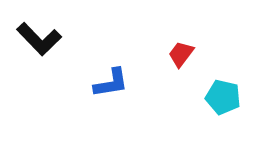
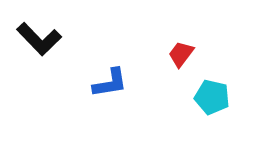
blue L-shape: moved 1 px left
cyan pentagon: moved 11 px left
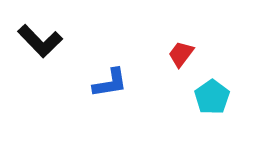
black L-shape: moved 1 px right, 2 px down
cyan pentagon: rotated 24 degrees clockwise
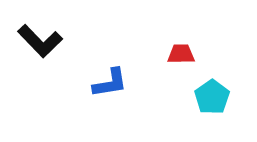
red trapezoid: rotated 52 degrees clockwise
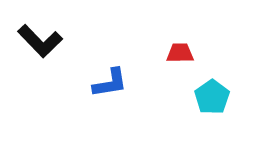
red trapezoid: moved 1 px left, 1 px up
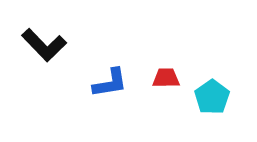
black L-shape: moved 4 px right, 4 px down
red trapezoid: moved 14 px left, 25 px down
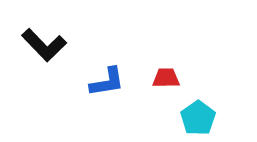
blue L-shape: moved 3 px left, 1 px up
cyan pentagon: moved 14 px left, 21 px down
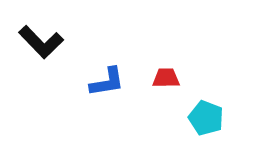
black L-shape: moved 3 px left, 3 px up
cyan pentagon: moved 8 px right; rotated 16 degrees counterclockwise
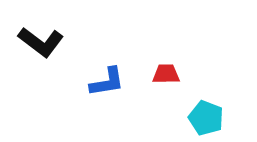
black L-shape: rotated 9 degrees counterclockwise
red trapezoid: moved 4 px up
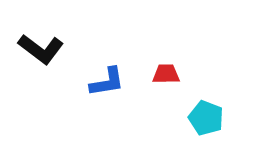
black L-shape: moved 7 px down
